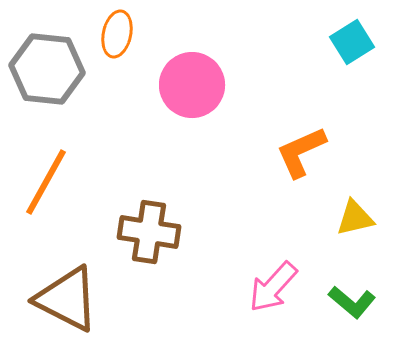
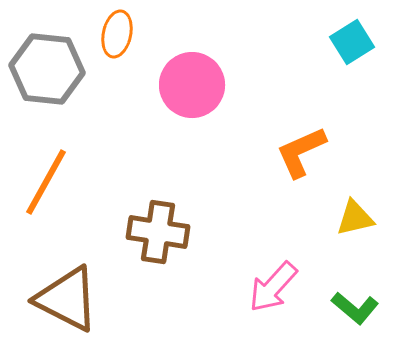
brown cross: moved 9 px right
green L-shape: moved 3 px right, 6 px down
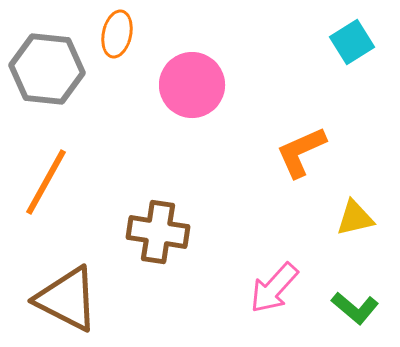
pink arrow: moved 1 px right, 1 px down
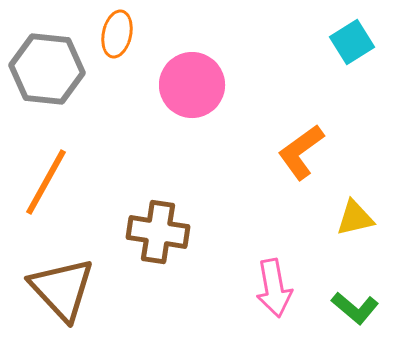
orange L-shape: rotated 12 degrees counterclockwise
pink arrow: rotated 52 degrees counterclockwise
brown triangle: moved 5 px left, 10 px up; rotated 20 degrees clockwise
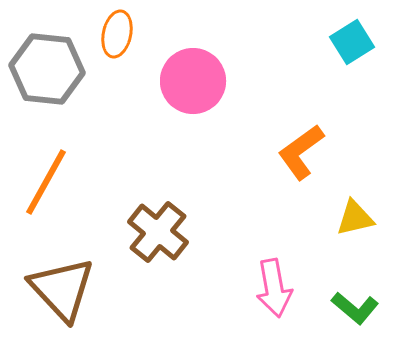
pink circle: moved 1 px right, 4 px up
brown cross: rotated 30 degrees clockwise
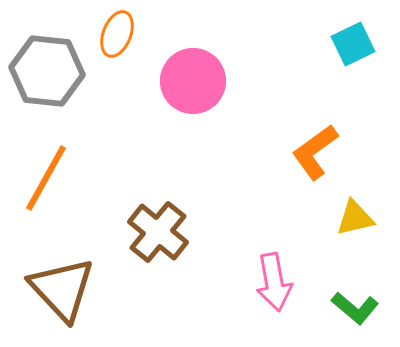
orange ellipse: rotated 9 degrees clockwise
cyan square: moved 1 px right, 2 px down; rotated 6 degrees clockwise
gray hexagon: moved 2 px down
orange L-shape: moved 14 px right
orange line: moved 4 px up
pink arrow: moved 6 px up
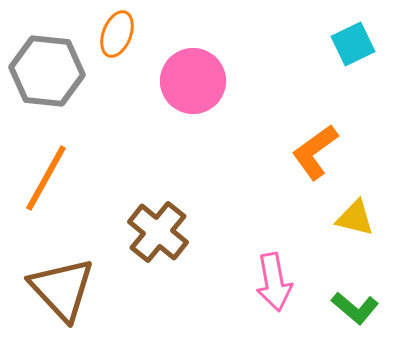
yellow triangle: rotated 27 degrees clockwise
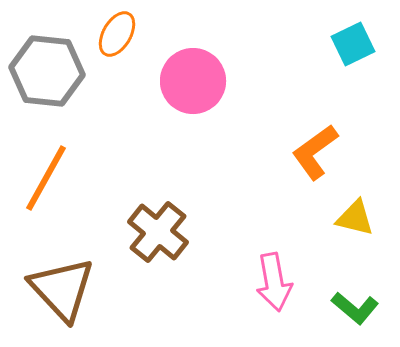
orange ellipse: rotated 9 degrees clockwise
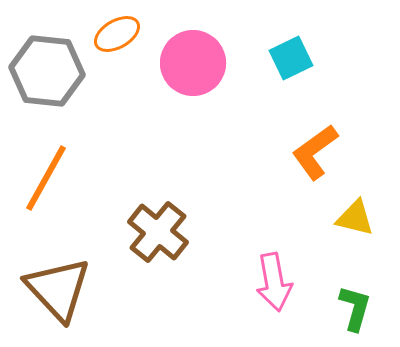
orange ellipse: rotated 30 degrees clockwise
cyan square: moved 62 px left, 14 px down
pink circle: moved 18 px up
brown triangle: moved 4 px left
green L-shape: rotated 114 degrees counterclockwise
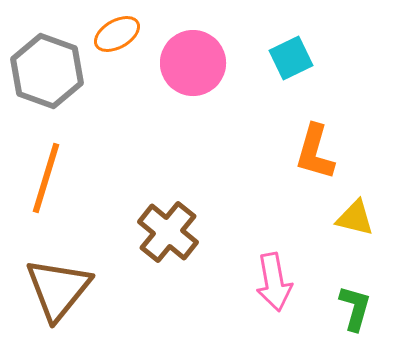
gray hexagon: rotated 14 degrees clockwise
orange L-shape: rotated 38 degrees counterclockwise
orange line: rotated 12 degrees counterclockwise
brown cross: moved 10 px right
brown triangle: rotated 22 degrees clockwise
